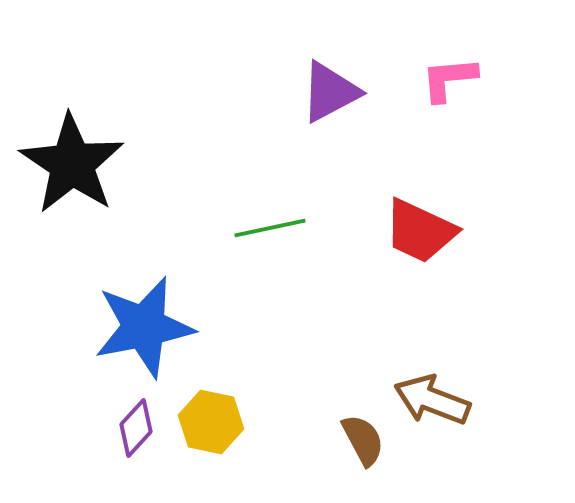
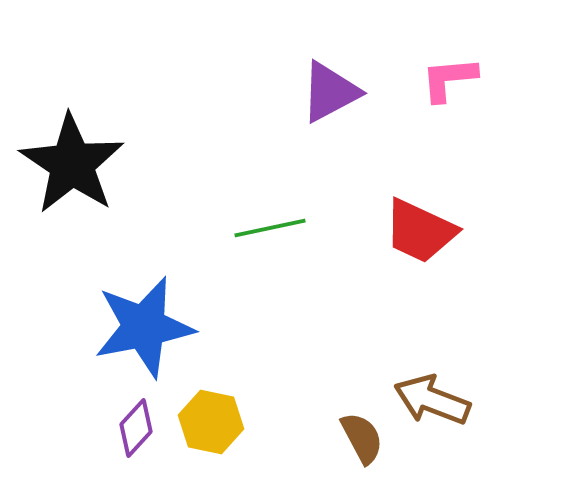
brown semicircle: moved 1 px left, 2 px up
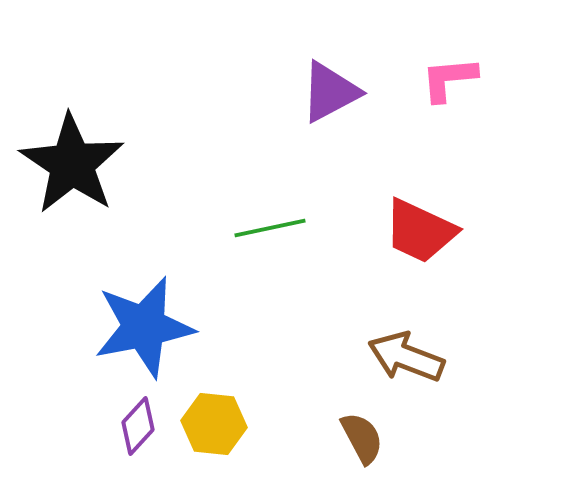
brown arrow: moved 26 px left, 43 px up
yellow hexagon: moved 3 px right, 2 px down; rotated 6 degrees counterclockwise
purple diamond: moved 2 px right, 2 px up
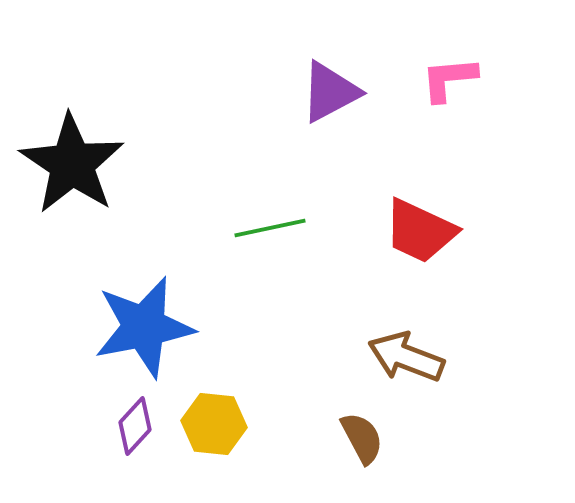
purple diamond: moved 3 px left
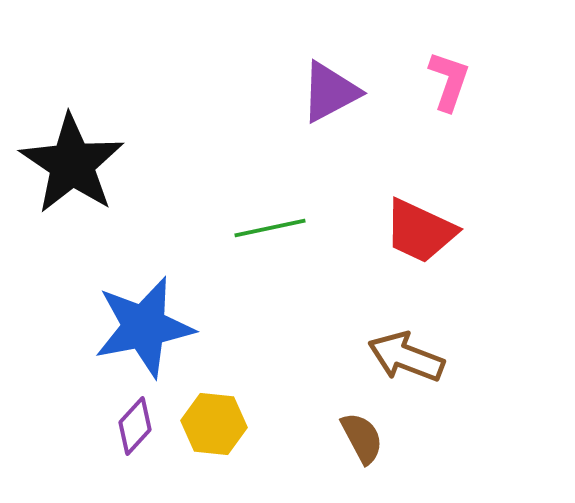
pink L-shape: moved 2 px down; rotated 114 degrees clockwise
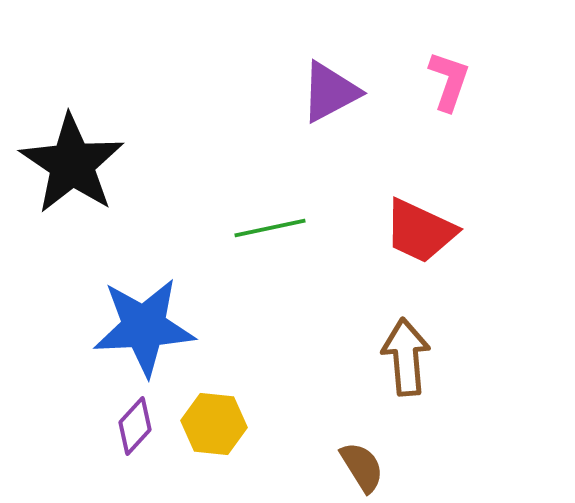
blue star: rotated 8 degrees clockwise
brown arrow: rotated 64 degrees clockwise
brown semicircle: moved 29 px down; rotated 4 degrees counterclockwise
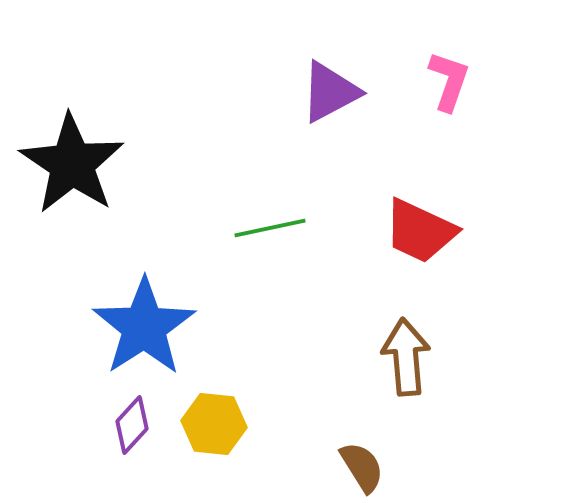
blue star: rotated 30 degrees counterclockwise
purple diamond: moved 3 px left, 1 px up
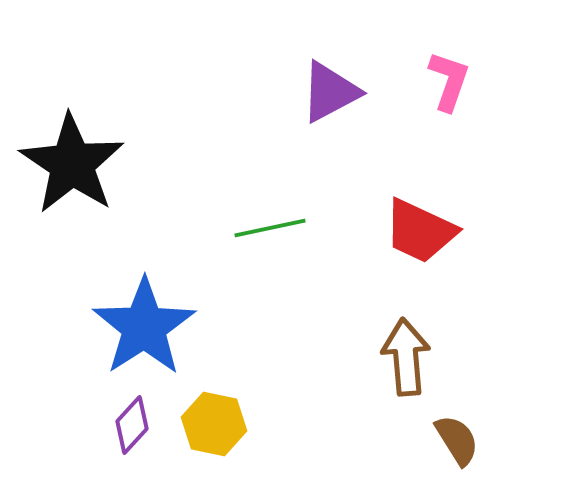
yellow hexagon: rotated 6 degrees clockwise
brown semicircle: moved 95 px right, 27 px up
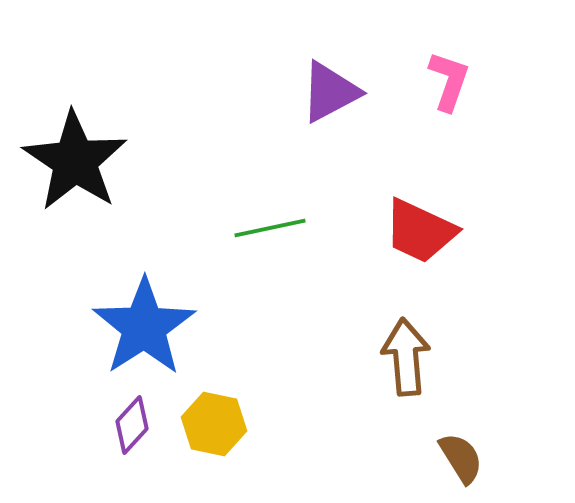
black star: moved 3 px right, 3 px up
brown semicircle: moved 4 px right, 18 px down
